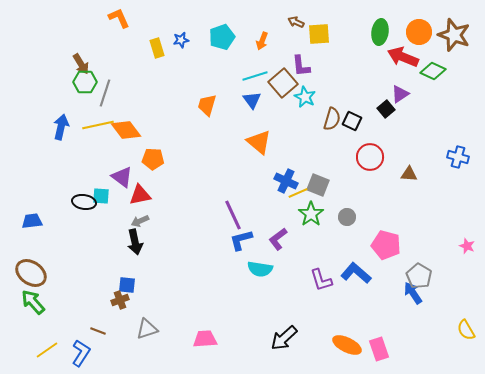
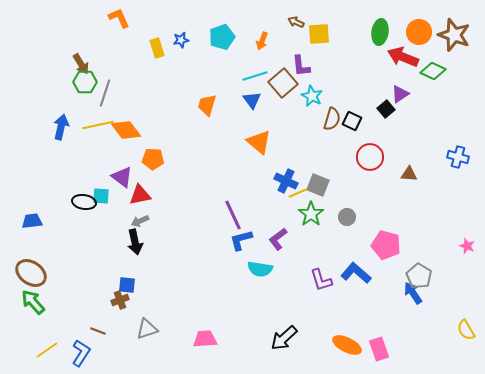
cyan star at (305, 97): moved 7 px right, 1 px up
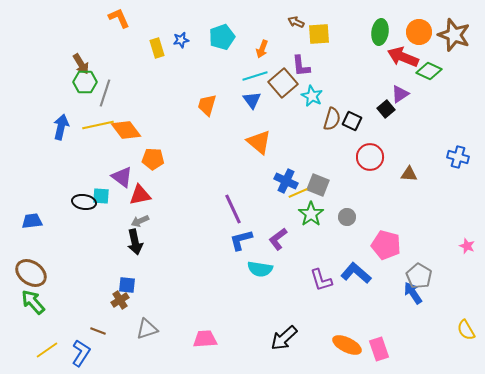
orange arrow at (262, 41): moved 8 px down
green diamond at (433, 71): moved 4 px left
purple line at (233, 215): moved 6 px up
brown cross at (120, 300): rotated 12 degrees counterclockwise
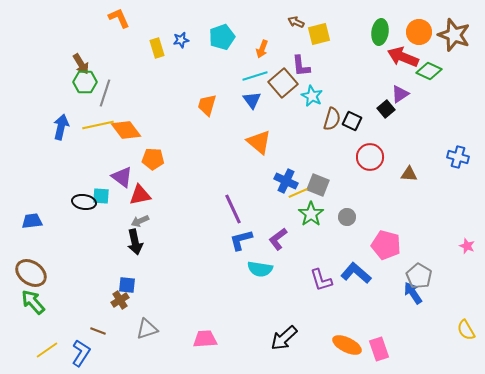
yellow square at (319, 34): rotated 10 degrees counterclockwise
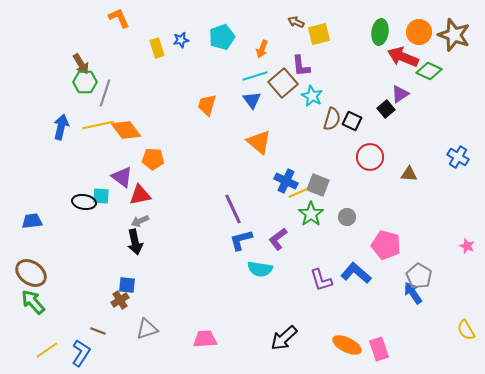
blue cross at (458, 157): rotated 15 degrees clockwise
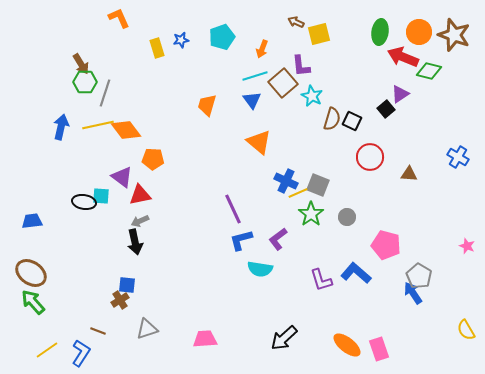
green diamond at (429, 71): rotated 10 degrees counterclockwise
orange ellipse at (347, 345): rotated 12 degrees clockwise
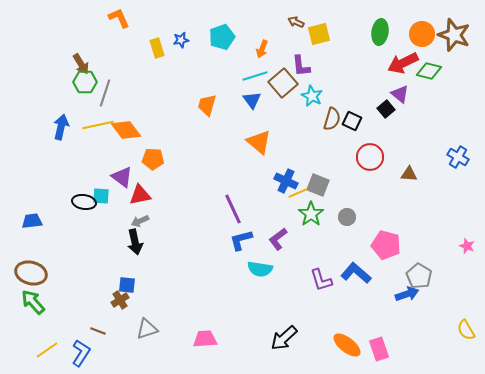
orange circle at (419, 32): moved 3 px right, 2 px down
red arrow at (403, 57): moved 6 px down; rotated 48 degrees counterclockwise
purple triangle at (400, 94): rotated 48 degrees counterclockwise
brown ellipse at (31, 273): rotated 20 degrees counterclockwise
blue arrow at (413, 293): moved 6 px left, 1 px down; rotated 105 degrees clockwise
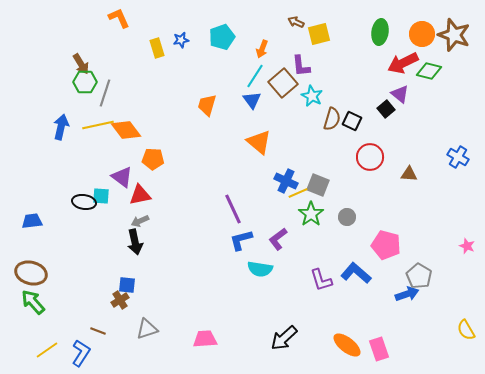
cyan line at (255, 76): rotated 40 degrees counterclockwise
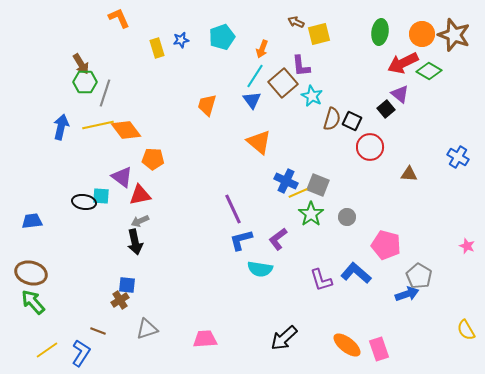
green diamond at (429, 71): rotated 15 degrees clockwise
red circle at (370, 157): moved 10 px up
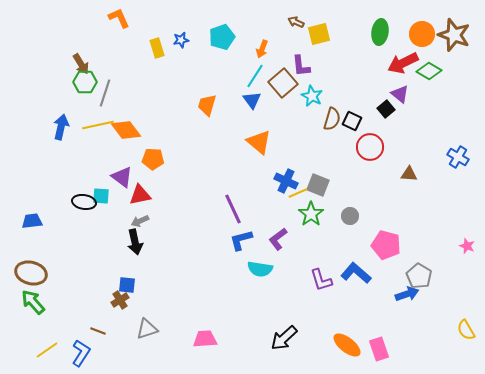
gray circle at (347, 217): moved 3 px right, 1 px up
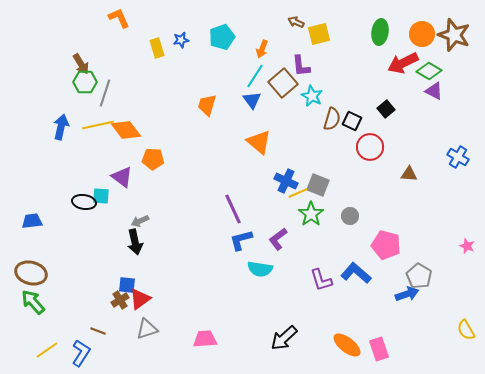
purple triangle at (400, 94): moved 34 px right, 3 px up; rotated 12 degrees counterclockwise
red triangle at (140, 195): moved 104 px down; rotated 25 degrees counterclockwise
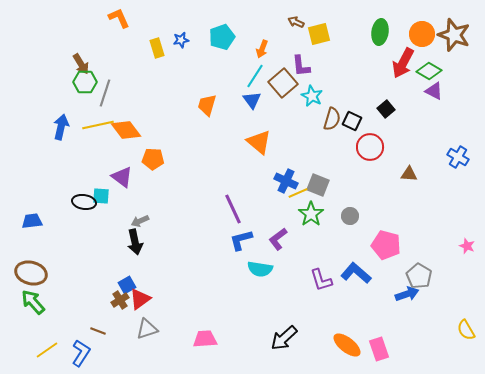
red arrow at (403, 63): rotated 36 degrees counterclockwise
blue square at (127, 285): rotated 36 degrees counterclockwise
